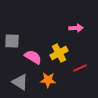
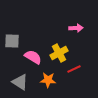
red line: moved 6 px left, 1 px down
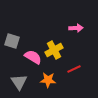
gray square: rotated 14 degrees clockwise
yellow cross: moved 5 px left, 3 px up
gray triangle: moved 1 px left; rotated 24 degrees clockwise
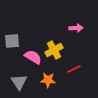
gray square: rotated 21 degrees counterclockwise
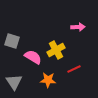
pink arrow: moved 2 px right, 1 px up
gray square: rotated 21 degrees clockwise
yellow cross: moved 2 px right
gray triangle: moved 5 px left
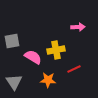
gray square: rotated 28 degrees counterclockwise
yellow cross: rotated 18 degrees clockwise
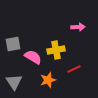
gray square: moved 1 px right, 3 px down
orange star: rotated 21 degrees counterclockwise
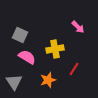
pink arrow: rotated 48 degrees clockwise
gray square: moved 7 px right, 9 px up; rotated 35 degrees clockwise
yellow cross: moved 1 px left, 1 px up
pink semicircle: moved 6 px left
red line: rotated 32 degrees counterclockwise
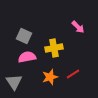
gray square: moved 4 px right, 1 px down
yellow cross: moved 1 px left, 1 px up
pink semicircle: rotated 42 degrees counterclockwise
red line: moved 1 px left, 5 px down; rotated 24 degrees clockwise
orange star: moved 2 px right, 3 px up
